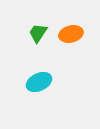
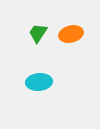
cyan ellipse: rotated 20 degrees clockwise
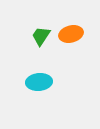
green trapezoid: moved 3 px right, 3 px down
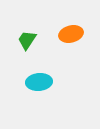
green trapezoid: moved 14 px left, 4 px down
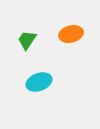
cyan ellipse: rotated 15 degrees counterclockwise
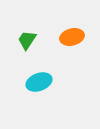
orange ellipse: moved 1 px right, 3 px down
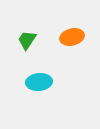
cyan ellipse: rotated 15 degrees clockwise
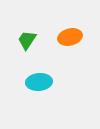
orange ellipse: moved 2 px left
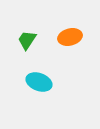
cyan ellipse: rotated 25 degrees clockwise
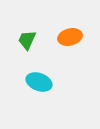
green trapezoid: rotated 10 degrees counterclockwise
